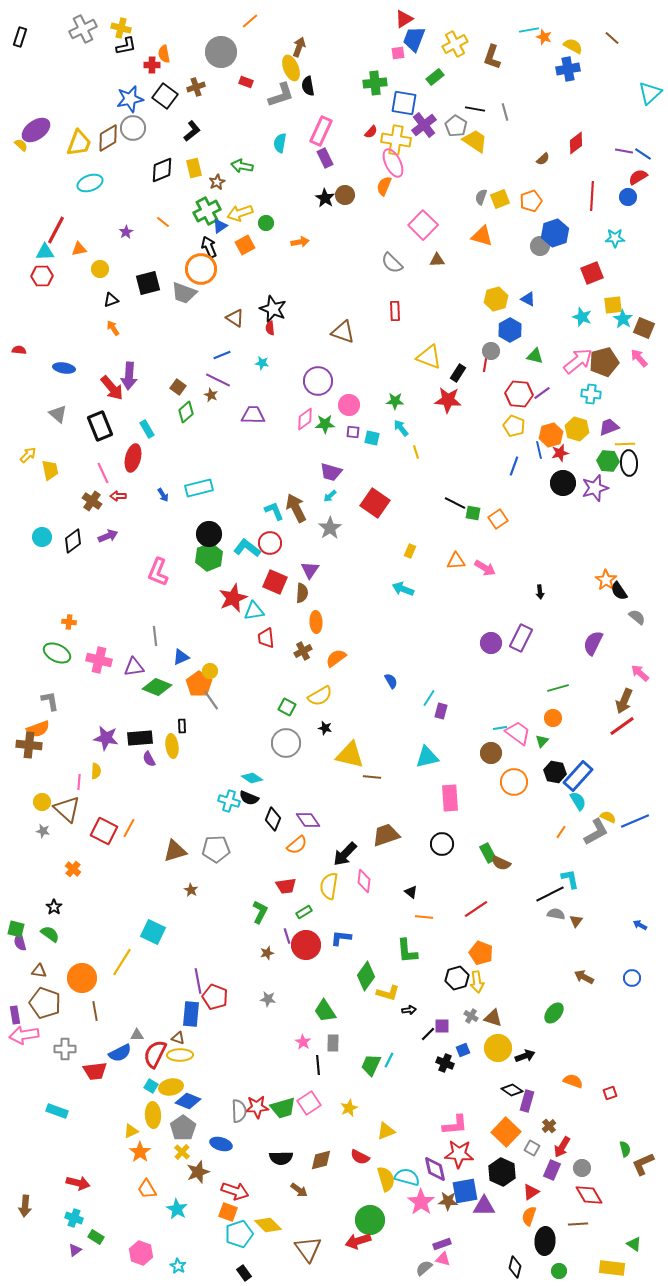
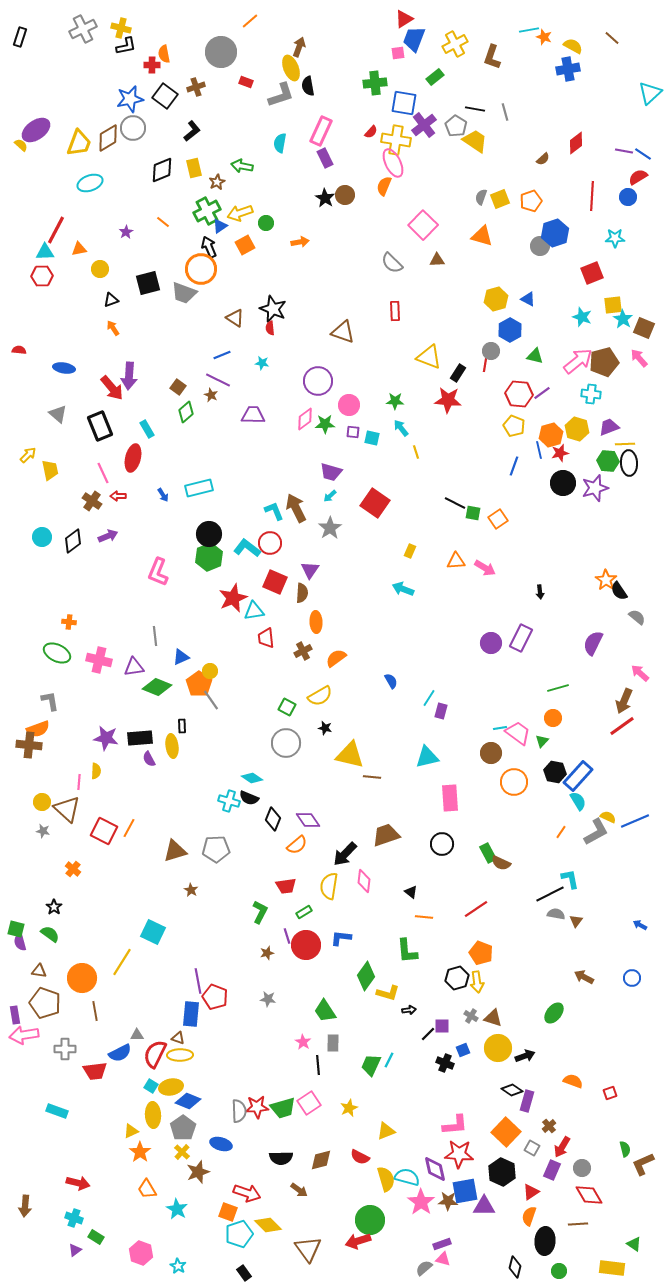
red arrow at (235, 1191): moved 12 px right, 2 px down
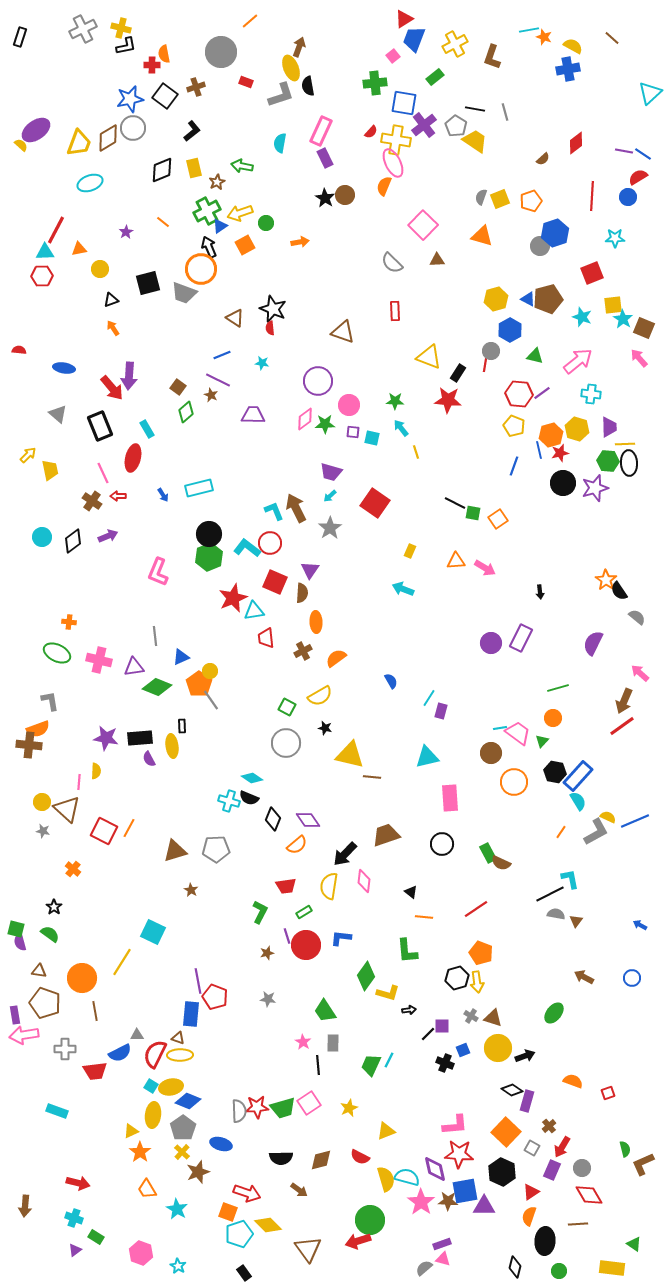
pink square at (398, 53): moved 5 px left, 3 px down; rotated 32 degrees counterclockwise
brown pentagon at (604, 362): moved 56 px left, 63 px up
purple trapezoid at (609, 427): rotated 110 degrees clockwise
red square at (610, 1093): moved 2 px left
yellow ellipse at (153, 1115): rotated 10 degrees clockwise
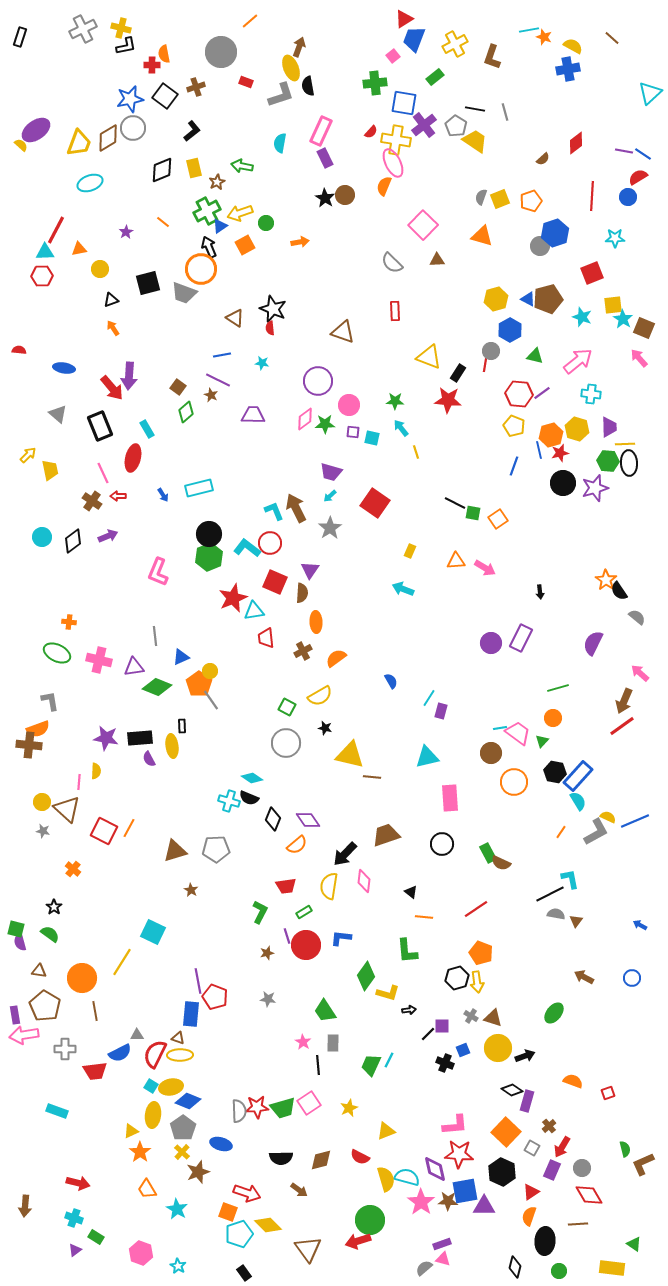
blue line at (222, 355): rotated 12 degrees clockwise
brown pentagon at (45, 1003): moved 3 px down; rotated 12 degrees clockwise
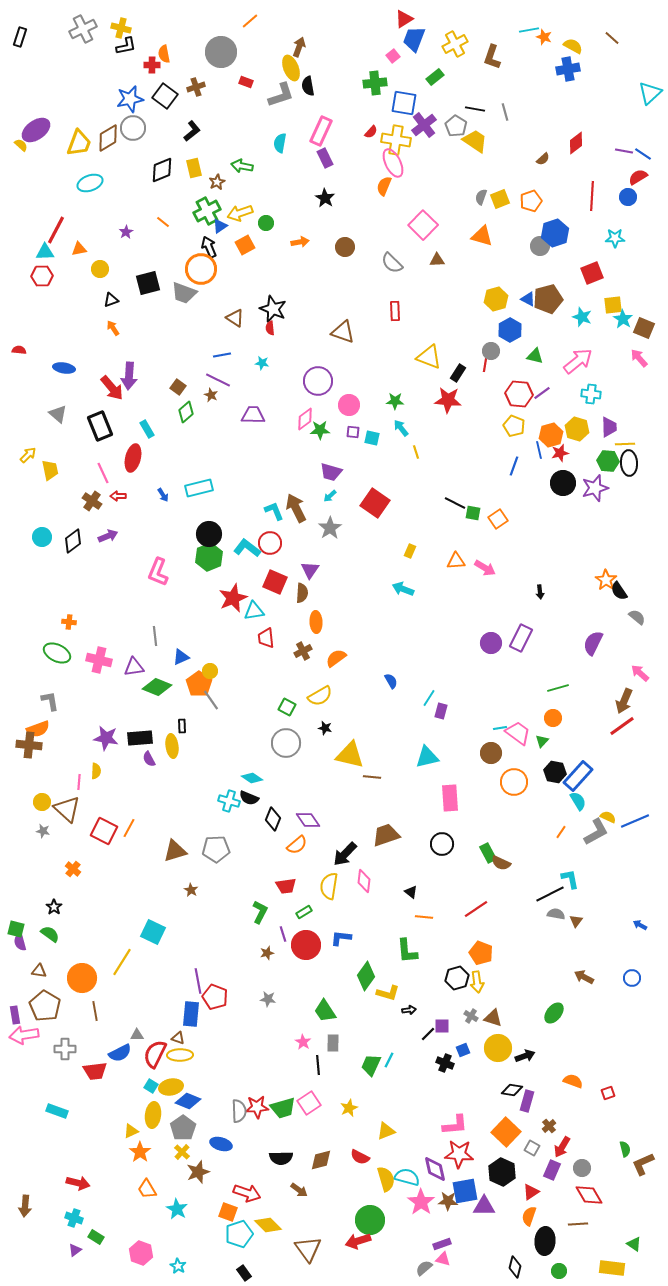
brown circle at (345, 195): moved 52 px down
green star at (325, 424): moved 5 px left, 6 px down
purple line at (287, 936): moved 4 px left, 2 px up
black diamond at (512, 1090): rotated 25 degrees counterclockwise
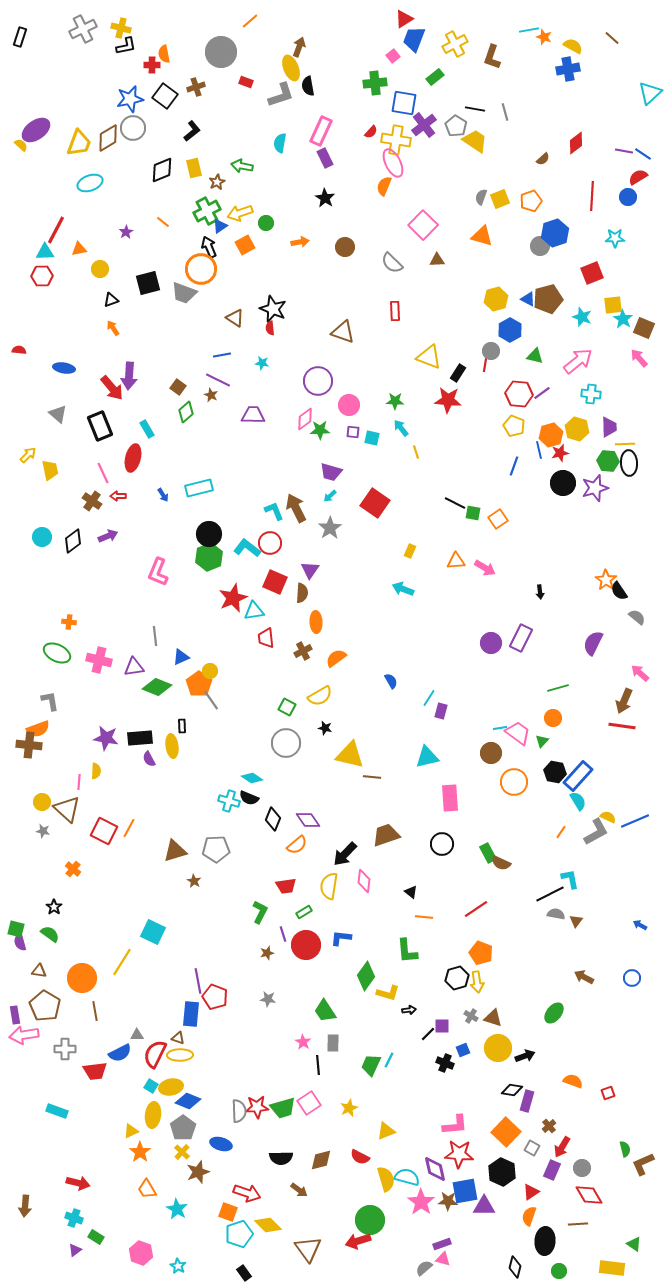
red line at (622, 726): rotated 44 degrees clockwise
brown star at (191, 890): moved 3 px right, 9 px up
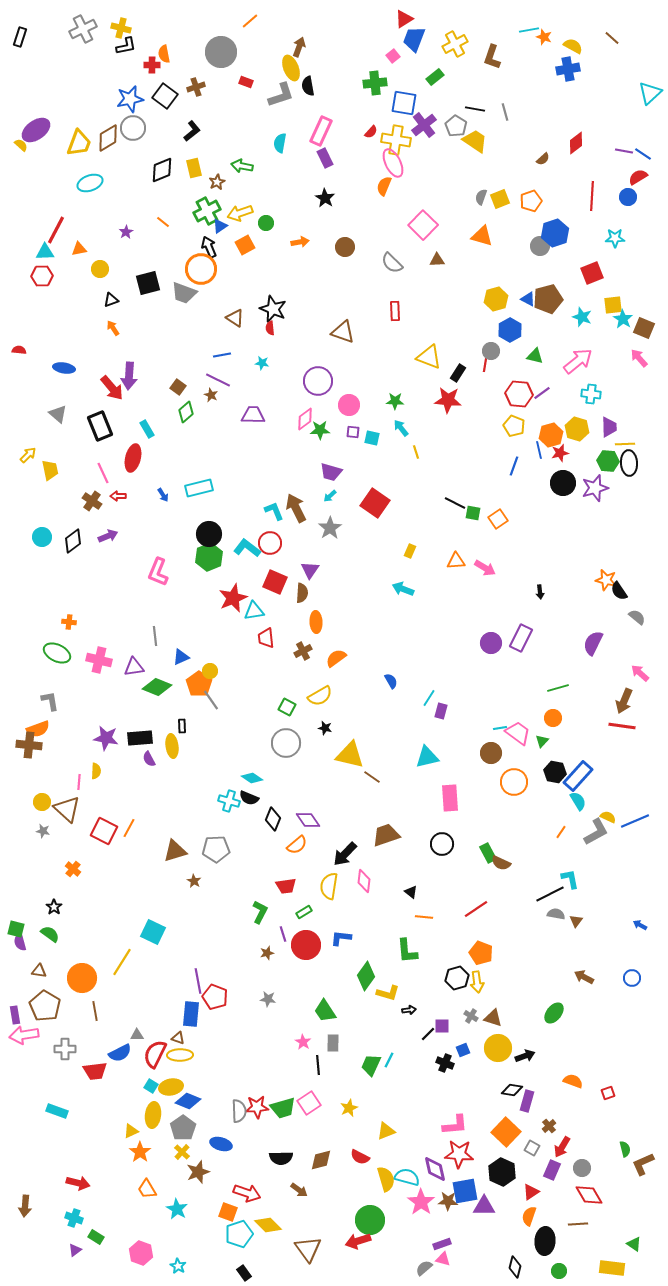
orange star at (606, 580): rotated 20 degrees counterclockwise
brown line at (372, 777): rotated 30 degrees clockwise
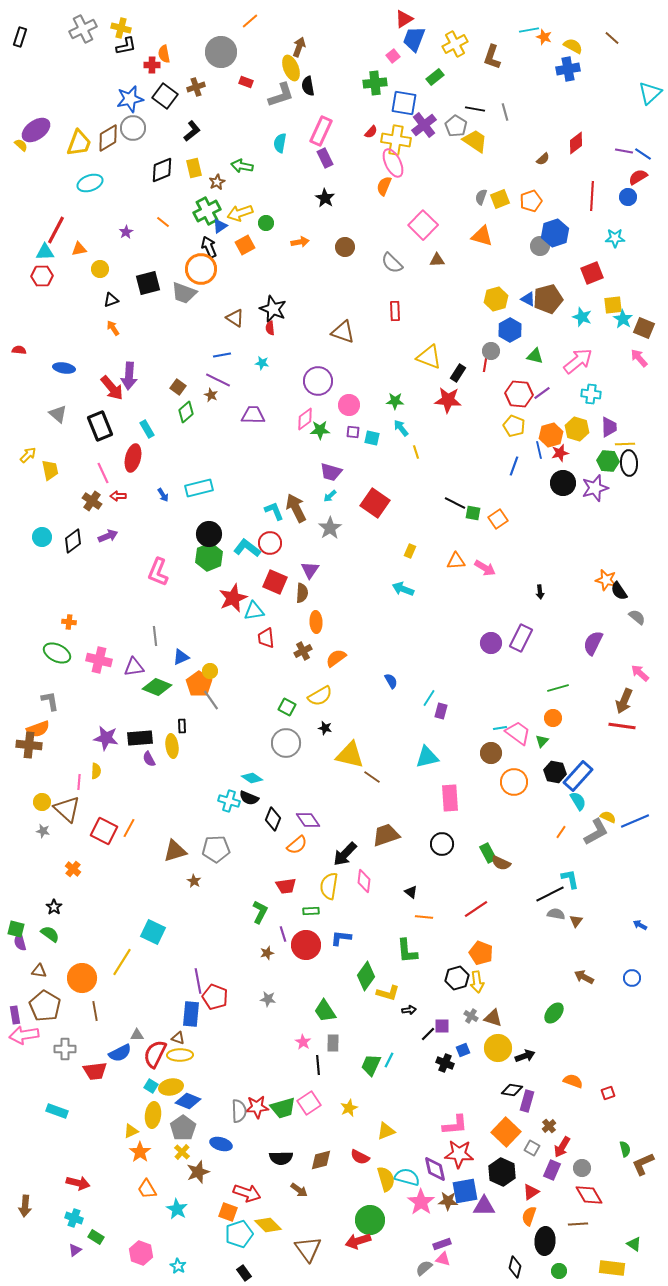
green rectangle at (304, 912): moved 7 px right, 1 px up; rotated 28 degrees clockwise
